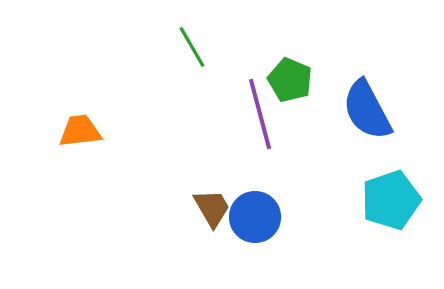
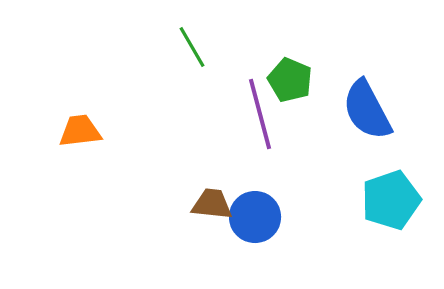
brown trapezoid: moved 4 px up; rotated 54 degrees counterclockwise
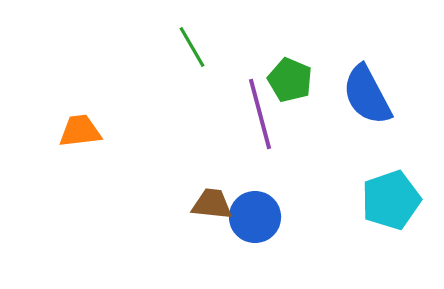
blue semicircle: moved 15 px up
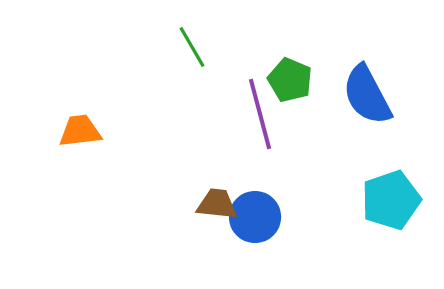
brown trapezoid: moved 5 px right
